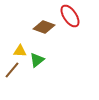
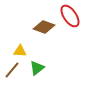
green triangle: moved 8 px down
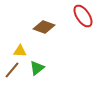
red ellipse: moved 13 px right
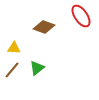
red ellipse: moved 2 px left
yellow triangle: moved 6 px left, 3 px up
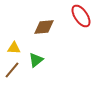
brown diamond: rotated 25 degrees counterclockwise
green triangle: moved 1 px left, 8 px up
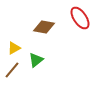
red ellipse: moved 1 px left, 2 px down
brown diamond: rotated 15 degrees clockwise
yellow triangle: rotated 32 degrees counterclockwise
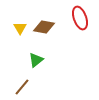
red ellipse: rotated 15 degrees clockwise
yellow triangle: moved 6 px right, 20 px up; rotated 32 degrees counterclockwise
brown line: moved 10 px right, 17 px down
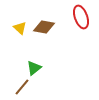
red ellipse: moved 1 px right, 1 px up
yellow triangle: rotated 16 degrees counterclockwise
green triangle: moved 2 px left, 8 px down
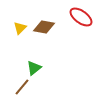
red ellipse: rotated 35 degrees counterclockwise
yellow triangle: rotated 32 degrees clockwise
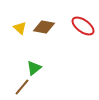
red ellipse: moved 2 px right, 9 px down
yellow triangle: rotated 32 degrees counterclockwise
